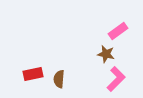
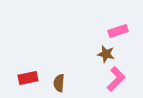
pink rectangle: rotated 18 degrees clockwise
red rectangle: moved 5 px left, 4 px down
brown semicircle: moved 4 px down
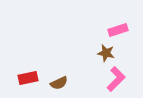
pink rectangle: moved 1 px up
brown star: moved 1 px up
brown semicircle: rotated 120 degrees counterclockwise
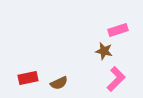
brown star: moved 2 px left, 2 px up
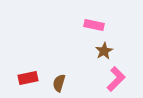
pink rectangle: moved 24 px left, 5 px up; rotated 30 degrees clockwise
brown star: rotated 30 degrees clockwise
brown semicircle: rotated 132 degrees clockwise
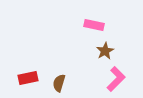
brown star: moved 1 px right
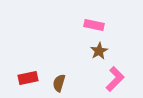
brown star: moved 6 px left
pink L-shape: moved 1 px left
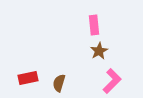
pink rectangle: rotated 72 degrees clockwise
pink L-shape: moved 3 px left, 2 px down
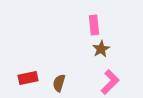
brown star: moved 2 px right, 2 px up
pink L-shape: moved 2 px left, 1 px down
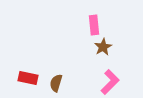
brown star: moved 2 px right, 2 px up
red rectangle: rotated 24 degrees clockwise
brown semicircle: moved 3 px left
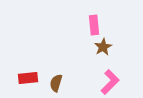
red rectangle: rotated 18 degrees counterclockwise
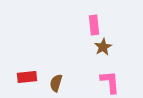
red rectangle: moved 1 px left, 1 px up
pink L-shape: rotated 50 degrees counterclockwise
